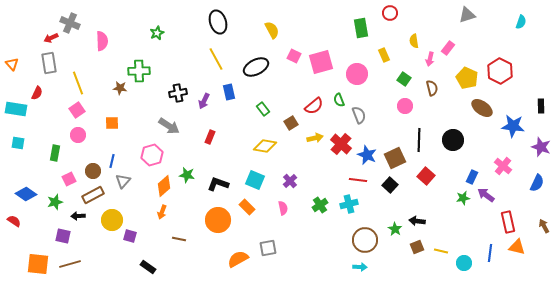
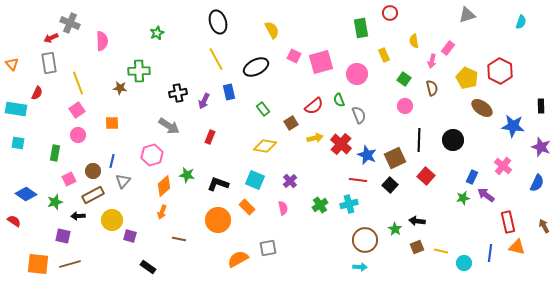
pink arrow at (430, 59): moved 2 px right, 2 px down
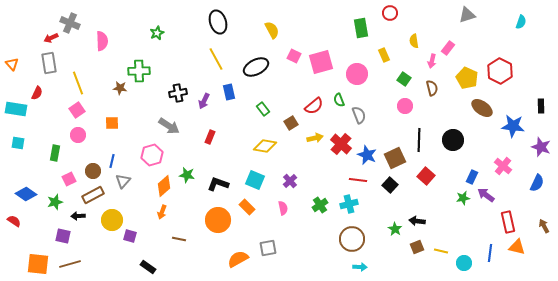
brown circle at (365, 240): moved 13 px left, 1 px up
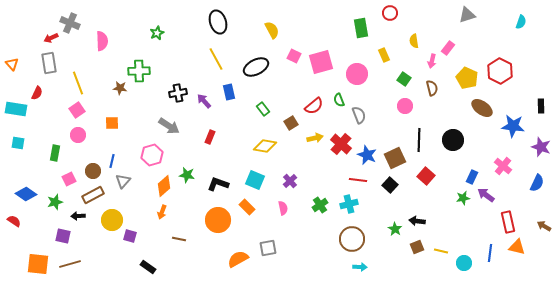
purple arrow at (204, 101): rotated 112 degrees clockwise
brown arrow at (544, 226): rotated 32 degrees counterclockwise
